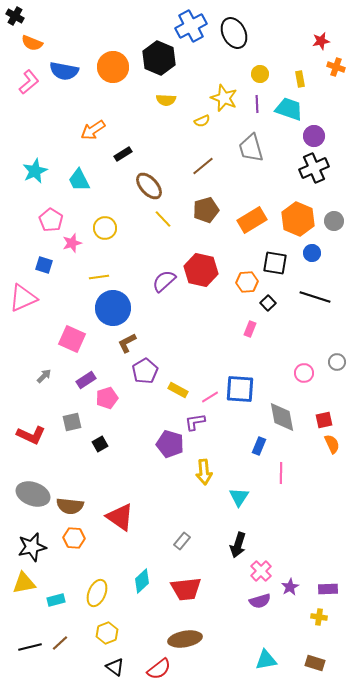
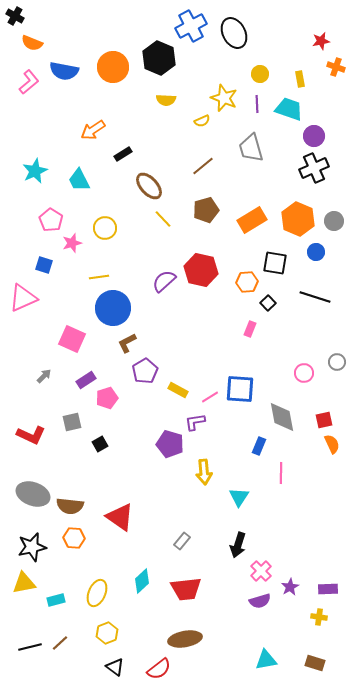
blue circle at (312, 253): moved 4 px right, 1 px up
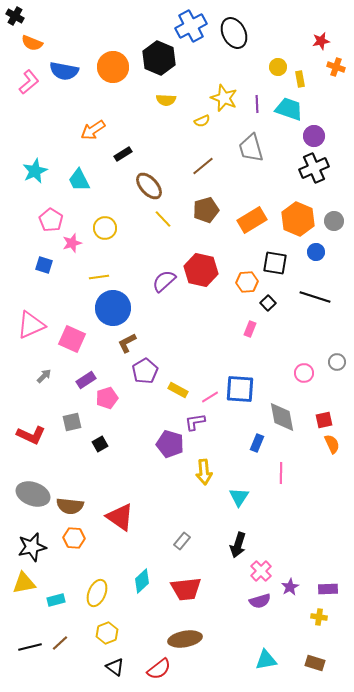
yellow circle at (260, 74): moved 18 px right, 7 px up
pink triangle at (23, 298): moved 8 px right, 27 px down
blue rectangle at (259, 446): moved 2 px left, 3 px up
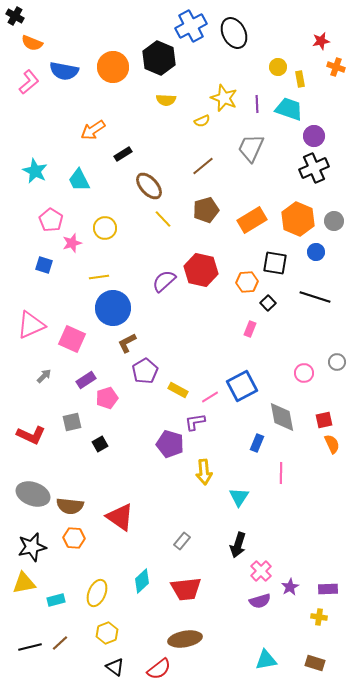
gray trapezoid at (251, 148): rotated 40 degrees clockwise
cyan star at (35, 171): rotated 20 degrees counterclockwise
blue square at (240, 389): moved 2 px right, 3 px up; rotated 32 degrees counterclockwise
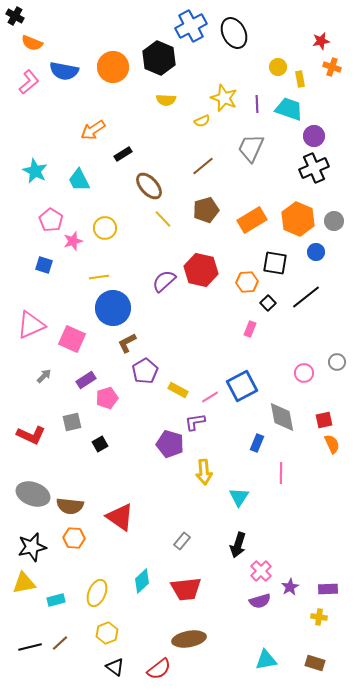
orange cross at (336, 67): moved 4 px left
pink star at (72, 243): moved 1 px right, 2 px up
black line at (315, 297): moved 9 px left; rotated 56 degrees counterclockwise
brown ellipse at (185, 639): moved 4 px right
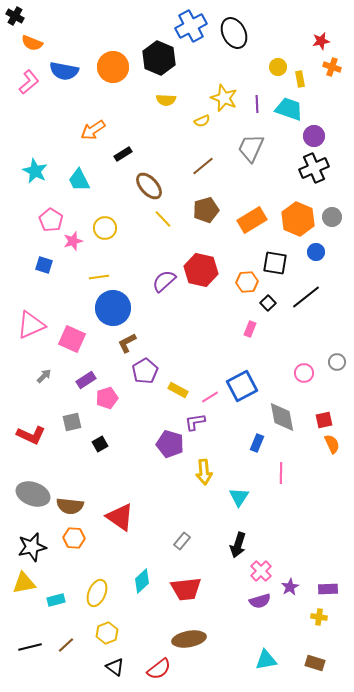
gray circle at (334, 221): moved 2 px left, 4 px up
brown line at (60, 643): moved 6 px right, 2 px down
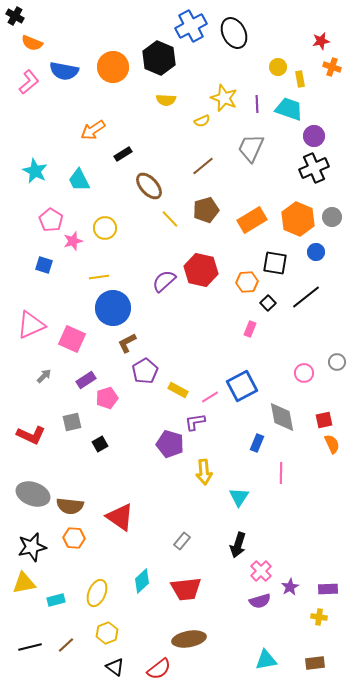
yellow line at (163, 219): moved 7 px right
brown rectangle at (315, 663): rotated 24 degrees counterclockwise
